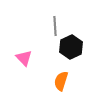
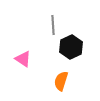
gray line: moved 2 px left, 1 px up
pink triangle: moved 1 px left, 1 px down; rotated 12 degrees counterclockwise
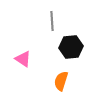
gray line: moved 1 px left, 4 px up
black hexagon: rotated 20 degrees clockwise
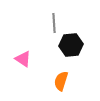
gray line: moved 2 px right, 2 px down
black hexagon: moved 2 px up
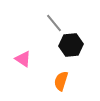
gray line: rotated 36 degrees counterclockwise
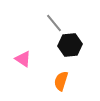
black hexagon: moved 1 px left
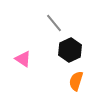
black hexagon: moved 5 px down; rotated 20 degrees counterclockwise
orange semicircle: moved 15 px right
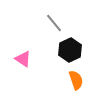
orange semicircle: moved 1 px up; rotated 144 degrees clockwise
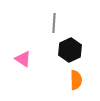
gray line: rotated 42 degrees clockwise
orange semicircle: rotated 18 degrees clockwise
